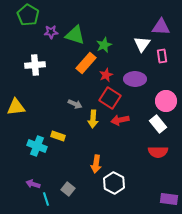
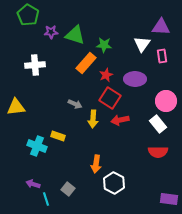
green star: rotated 28 degrees clockwise
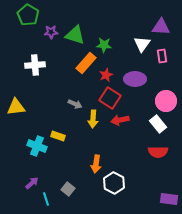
purple arrow: moved 1 px left, 1 px up; rotated 120 degrees clockwise
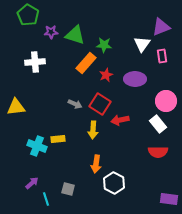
purple triangle: rotated 24 degrees counterclockwise
white cross: moved 3 px up
red square: moved 10 px left, 6 px down
yellow arrow: moved 11 px down
yellow rectangle: moved 3 px down; rotated 24 degrees counterclockwise
gray square: rotated 24 degrees counterclockwise
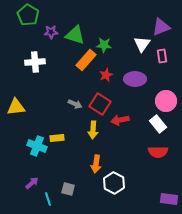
orange rectangle: moved 3 px up
yellow rectangle: moved 1 px left, 1 px up
cyan line: moved 2 px right
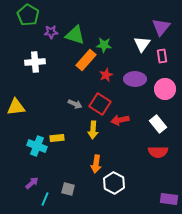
purple triangle: rotated 30 degrees counterclockwise
pink circle: moved 1 px left, 12 px up
cyan line: moved 3 px left; rotated 40 degrees clockwise
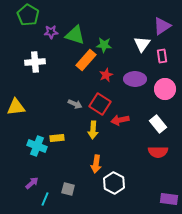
purple triangle: moved 1 px right, 1 px up; rotated 18 degrees clockwise
